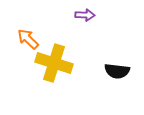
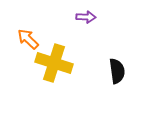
purple arrow: moved 1 px right, 2 px down
black semicircle: rotated 105 degrees counterclockwise
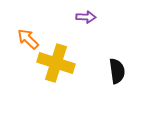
yellow cross: moved 2 px right
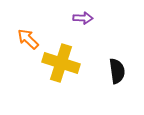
purple arrow: moved 3 px left, 1 px down
yellow cross: moved 5 px right
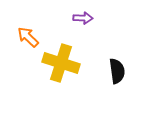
orange arrow: moved 2 px up
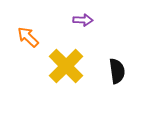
purple arrow: moved 2 px down
yellow cross: moved 5 px right, 3 px down; rotated 27 degrees clockwise
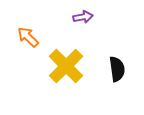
purple arrow: moved 3 px up; rotated 12 degrees counterclockwise
black semicircle: moved 2 px up
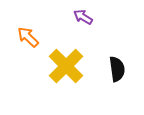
purple arrow: rotated 138 degrees counterclockwise
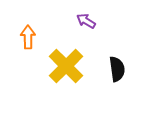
purple arrow: moved 3 px right, 4 px down
orange arrow: rotated 45 degrees clockwise
